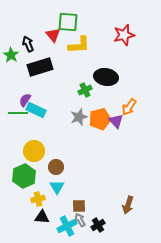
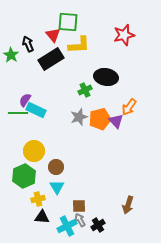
black rectangle: moved 11 px right, 8 px up; rotated 15 degrees counterclockwise
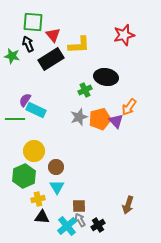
green square: moved 35 px left
green star: moved 1 px right, 1 px down; rotated 21 degrees counterclockwise
green line: moved 3 px left, 6 px down
cyan cross: rotated 12 degrees counterclockwise
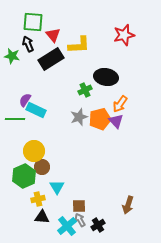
orange arrow: moved 9 px left, 3 px up
brown circle: moved 14 px left
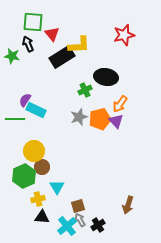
red triangle: moved 1 px left, 1 px up
black rectangle: moved 11 px right, 2 px up
brown square: moved 1 px left; rotated 16 degrees counterclockwise
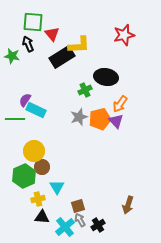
cyan cross: moved 2 px left, 1 px down
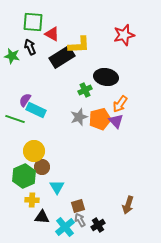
red triangle: rotated 21 degrees counterclockwise
black arrow: moved 2 px right, 3 px down
green line: rotated 18 degrees clockwise
yellow cross: moved 6 px left, 1 px down; rotated 16 degrees clockwise
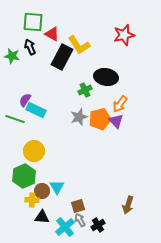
yellow L-shape: rotated 60 degrees clockwise
black rectangle: rotated 30 degrees counterclockwise
brown circle: moved 24 px down
